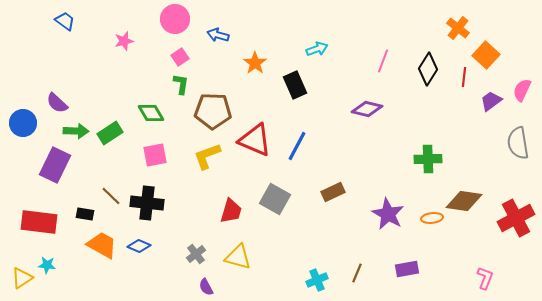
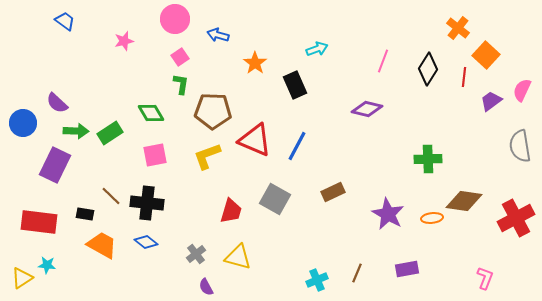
gray semicircle at (518, 143): moved 2 px right, 3 px down
blue diamond at (139, 246): moved 7 px right, 4 px up; rotated 15 degrees clockwise
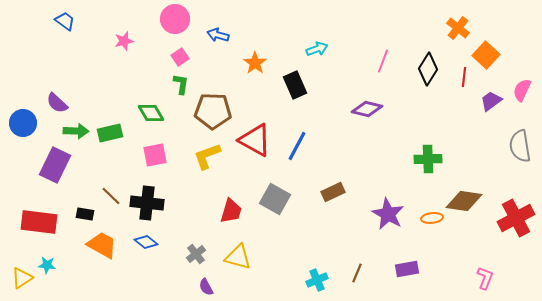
green rectangle at (110, 133): rotated 20 degrees clockwise
red triangle at (255, 140): rotated 6 degrees clockwise
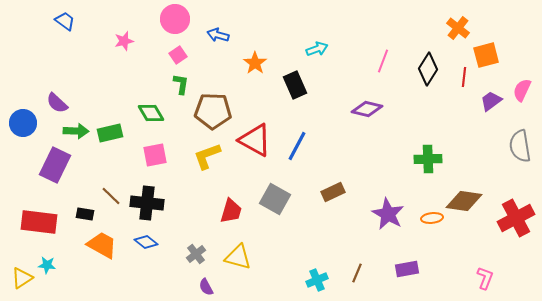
orange square at (486, 55): rotated 32 degrees clockwise
pink square at (180, 57): moved 2 px left, 2 px up
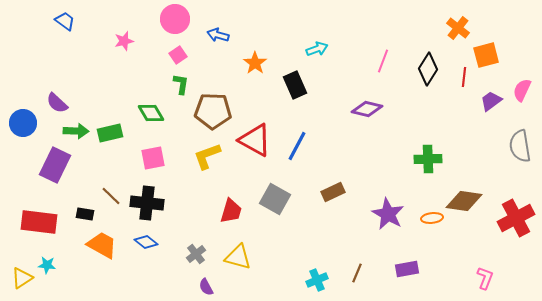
pink square at (155, 155): moved 2 px left, 3 px down
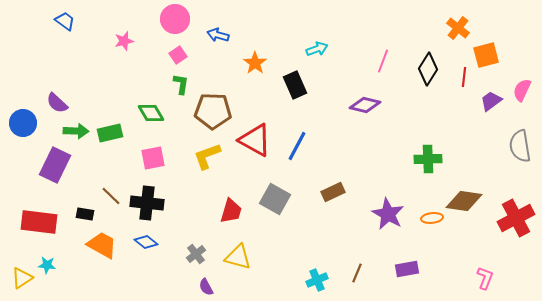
purple diamond at (367, 109): moved 2 px left, 4 px up
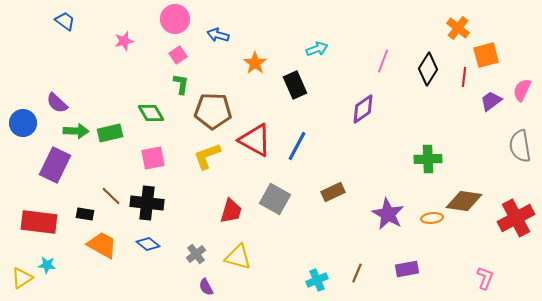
purple diamond at (365, 105): moved 2 px left, 4 px down; rotated 48 degrees counterclockwise
blue diamond at (146, 242): moved 2 px right, 2 px down
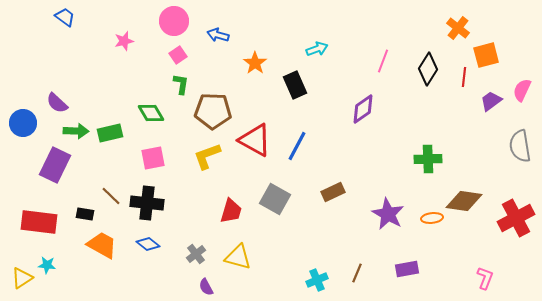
pink circle at (175, 19): moved 1 px left, 2 px down
blue trapezoid at (65, 21): moved 4 px up
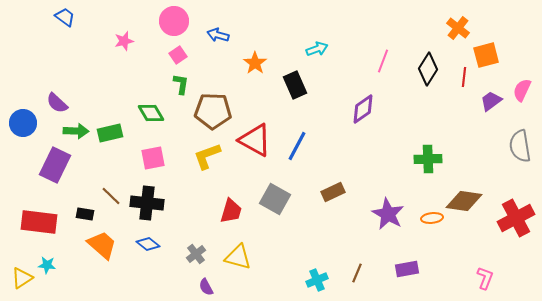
orange trapezoid at (102, 245): rotated 12 degrees clockwise
